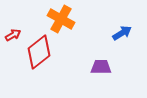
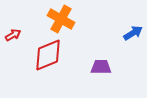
blue arrow: moved 11 px right
red diamond: moved 9 px right, 3 px down; rotated 16 degrees clockwise
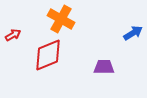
purple trapezoid: moved 3 px right
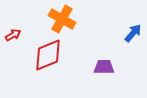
orange cross: moved 1 px right
blue arrow: rotated 18 degrees counterclockwise
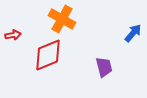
red arrow: rotated 21 degrees clockwise
purple trapezoid: rotated 75 degrees clockwise
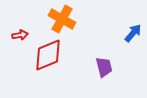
red arrow: moved 7 px right
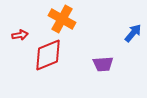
purple trapezoid: moved 1 px left, 3 px up; rotated 100 degrees clockwise
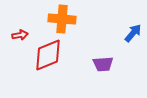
orange cross: rotated 24 degrees counterclockwise
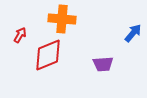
red arrow: rotated 49 degrees counterclockwise
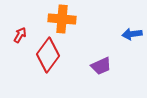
blue arrow: moved 1 px left, 1 px down; rotated 138 degrees counterclockwise
red diamond: rotated 32 degrees counterclockwise
purple trapezoid: moved 2 px left, 2 px down; rotated 20 degrees counterclockwise
